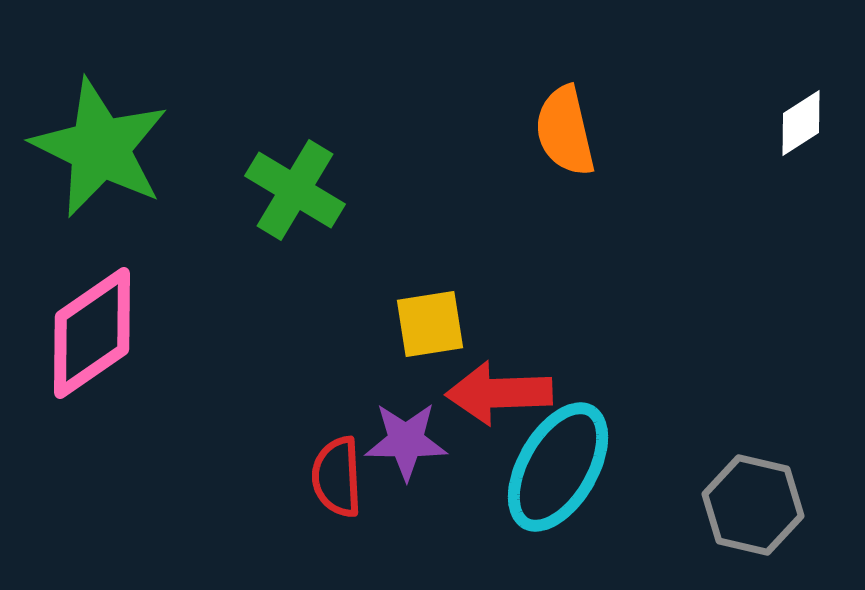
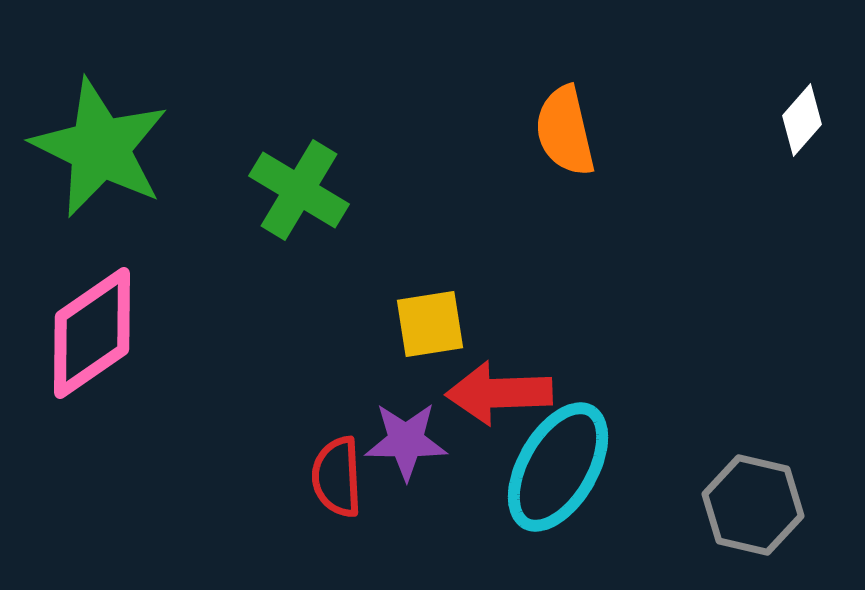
white diamond: moved 1 px right, 3 px up; rotated 16 degrees counterclockwise
green cross: moved 4 px right
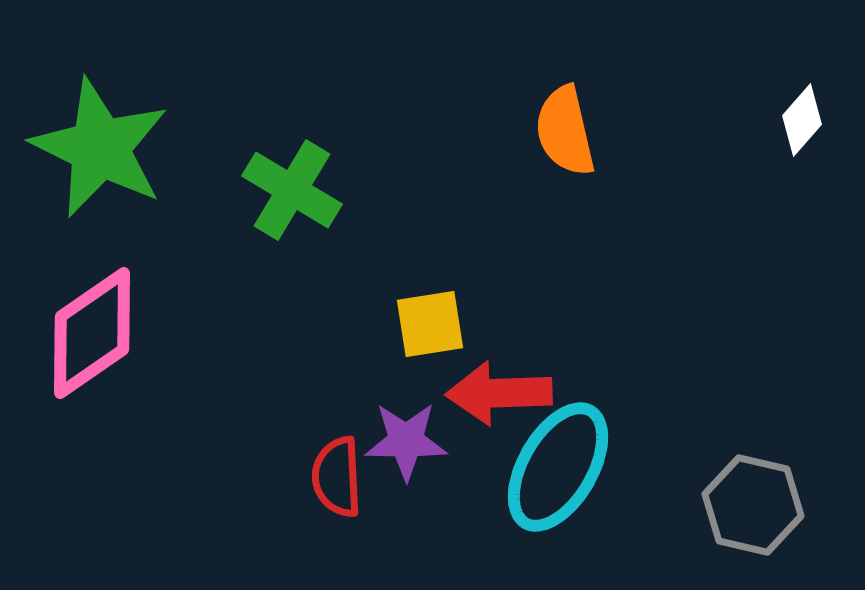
green cross: moved 7 px left
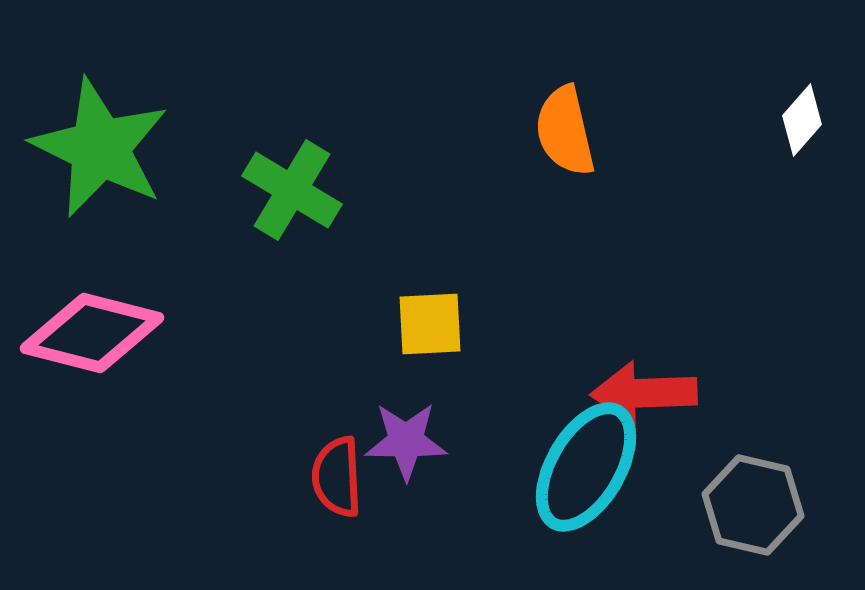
yellow square: rotated 6 degrees clockwise
pink diamond: rotated 49 degrees clockwise
red arrow: moved 145 px right
cyan ellipse: moved 28 px right
